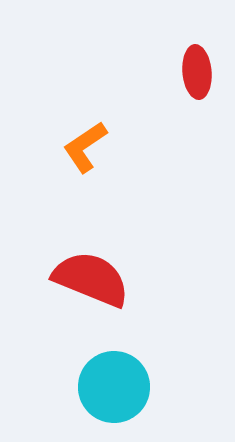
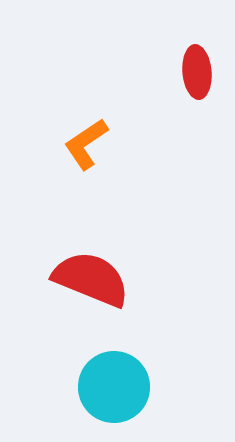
orange L-shape: moved 1 px right, 3 px up
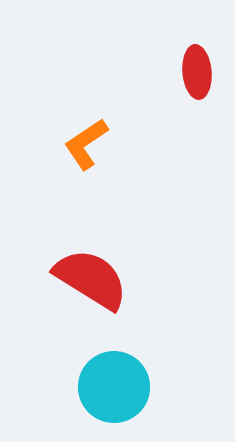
red semicircle: rotated 10 degrees clockwise
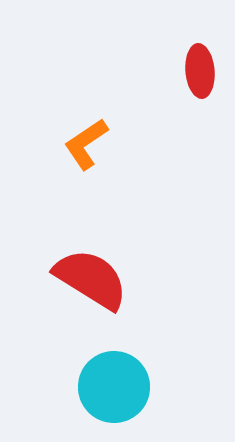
red ellipse: moved 3 px right, 1 px up
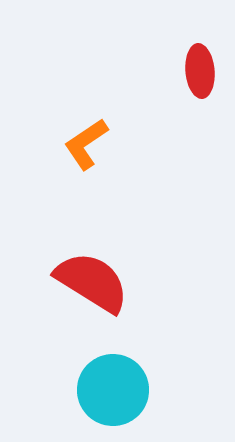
red semicircle: moved 1 px right, 3 px down
cyan circle: moved 1 px left, 3 px down
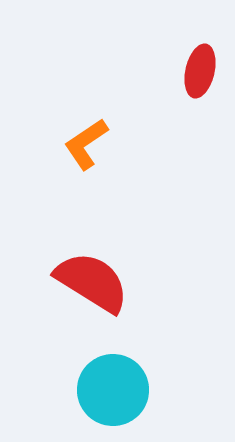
red ellipse: rotated 18 degrees clockwise
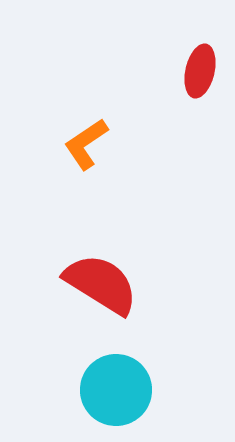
red semicircle: moved 9 px right, 2 px down
cyan circle: moved 3 px right
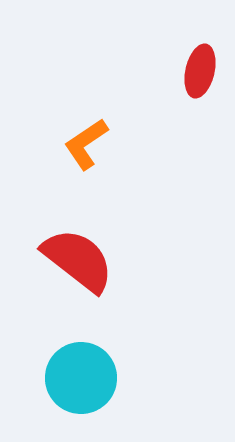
red semicircle: moved 23 px left, 24 px up; rotated 6 degrees clockwise
cyan circle: moved 35 px left, 12 px up
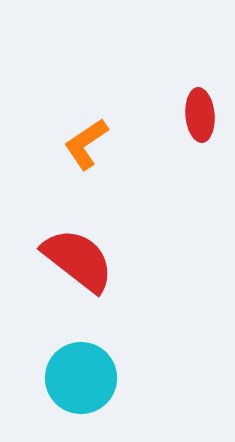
red ellipse: moved 44 px down; rotated 18 degrees counterclockwise
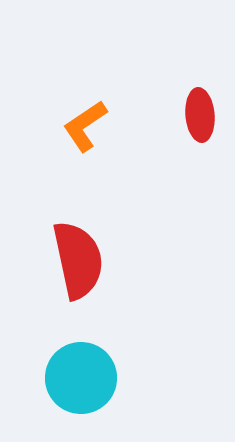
orange L-shape: moved 1 px left, 18 px up
red semicircle: rotated 40 degrees clockwise
